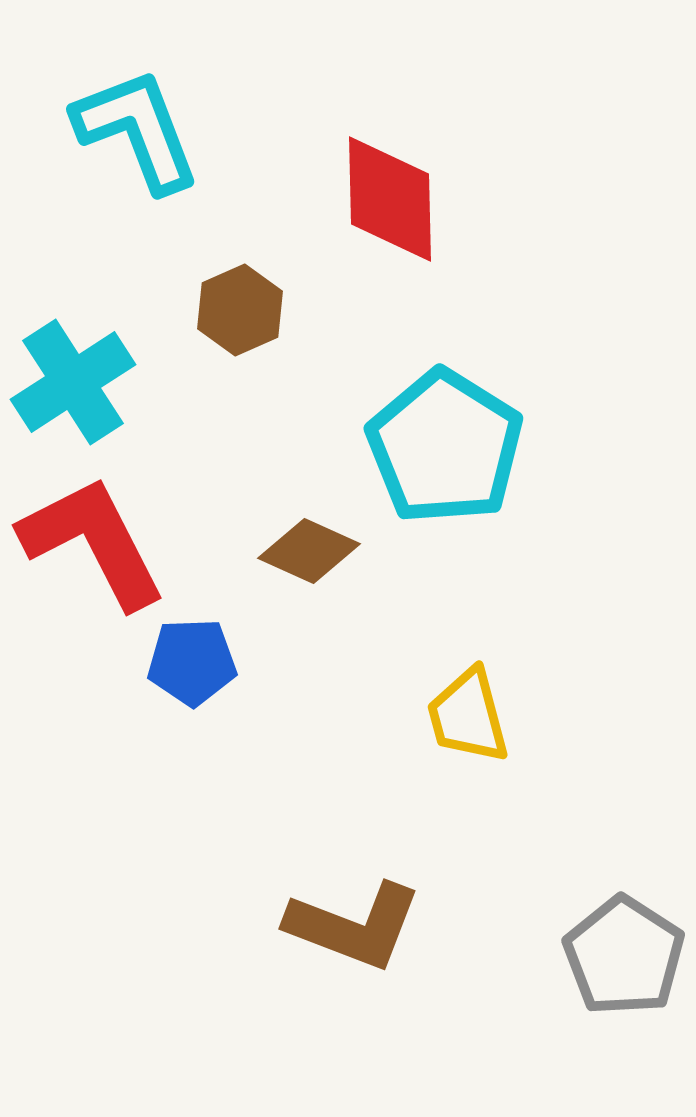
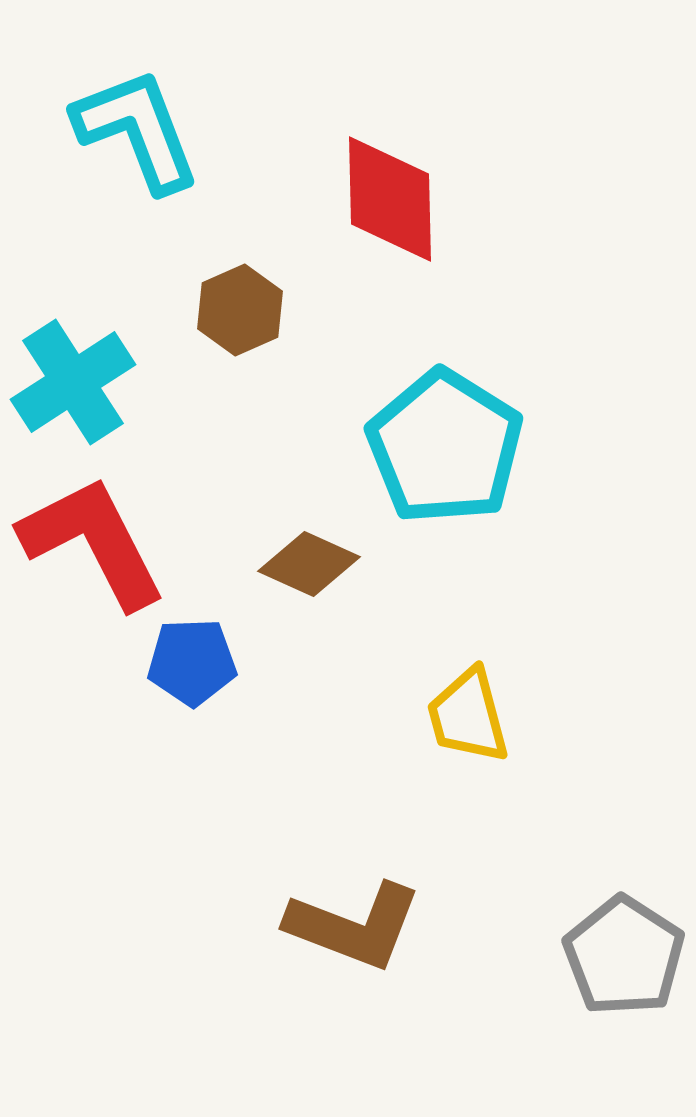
brown diamond: moved 13 px down
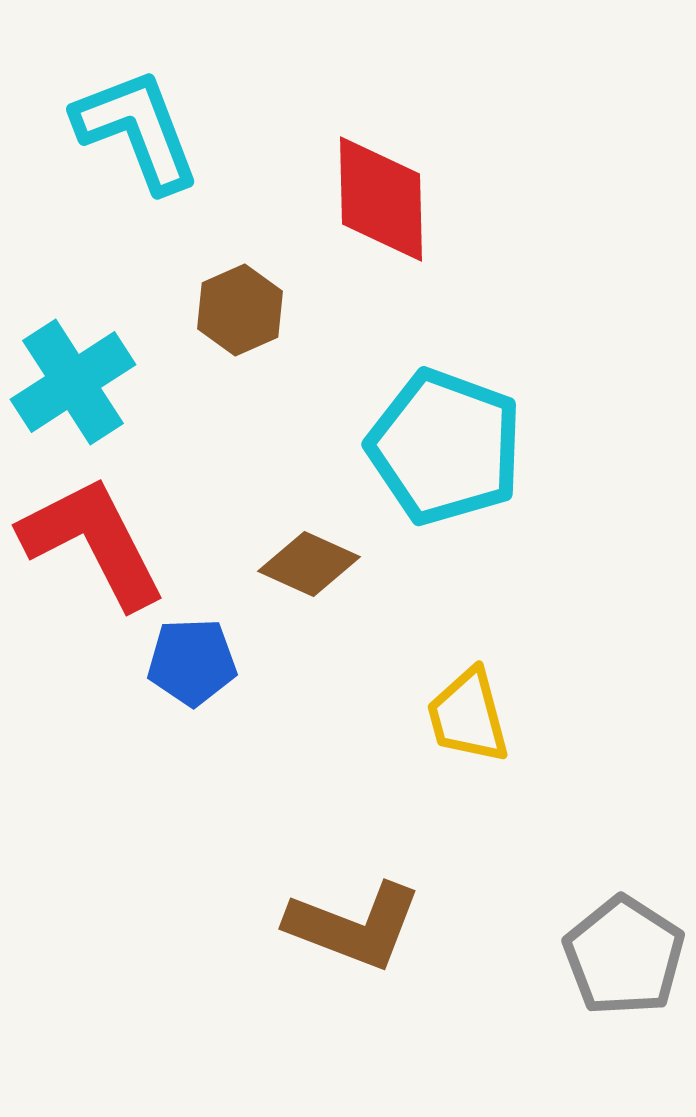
red diamond: moved 9 px left
cyan pentagon: rotated 12 degrees counterclockwise
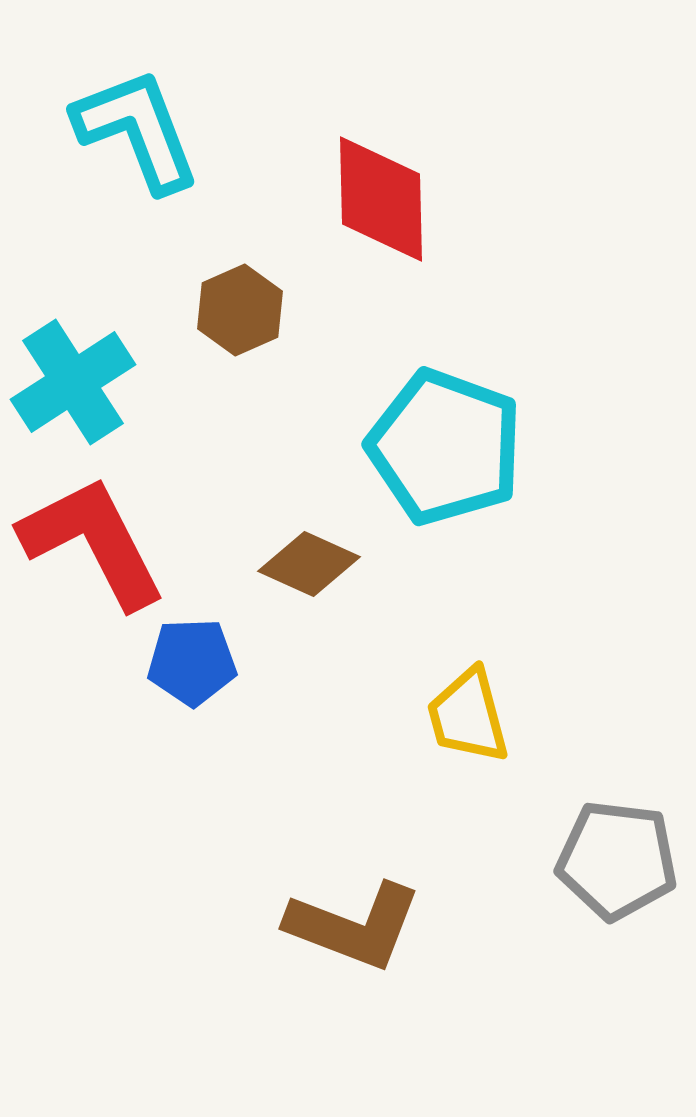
gray pentagon: moved 7 px left, 96 px up; rotated 26 degrees counterclockwise
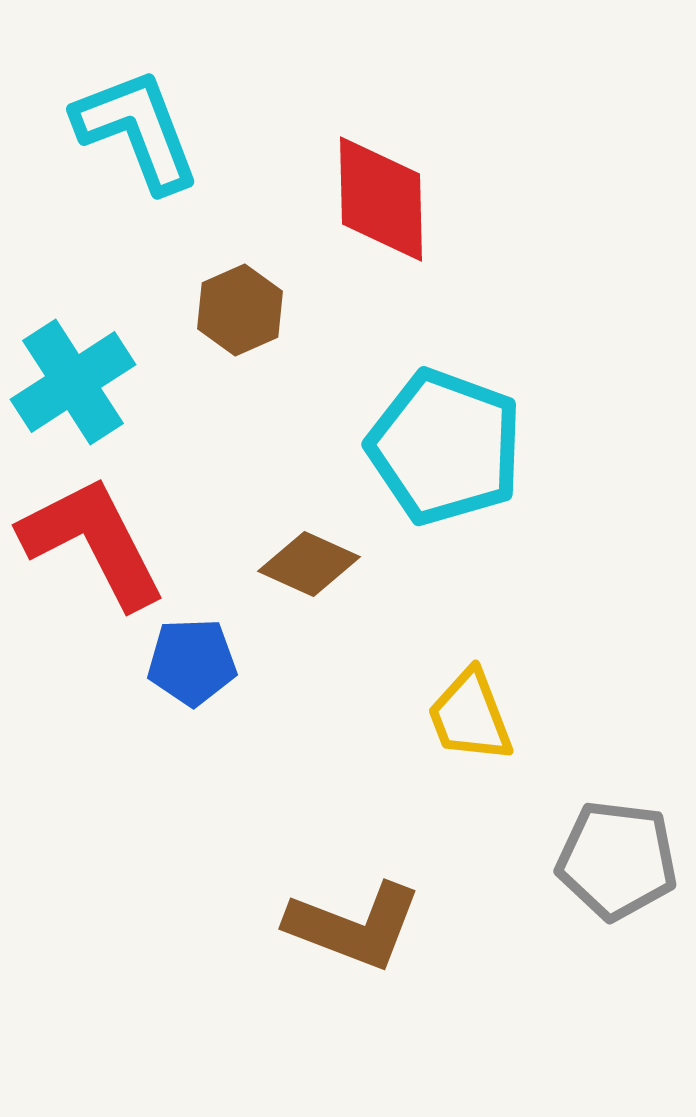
yellow trapezoid: moved 2 px right; rotated 6 degrees counterclockwise
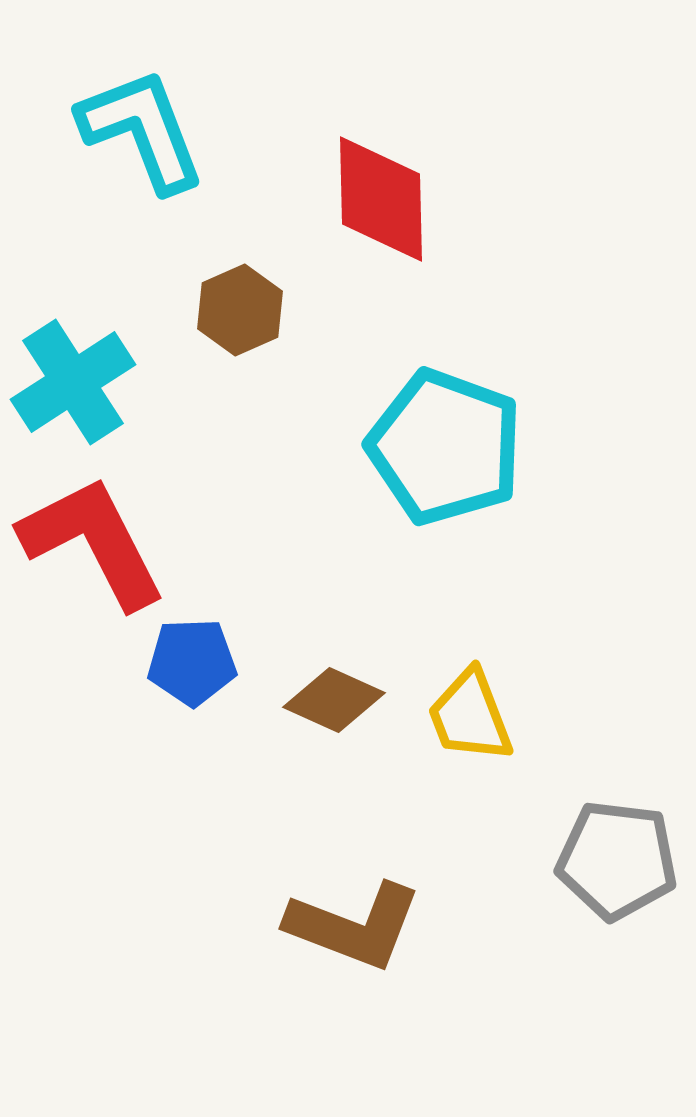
cyan L-shape: moved 5 px right
brown diamond: moved 25 px right, 136 px down
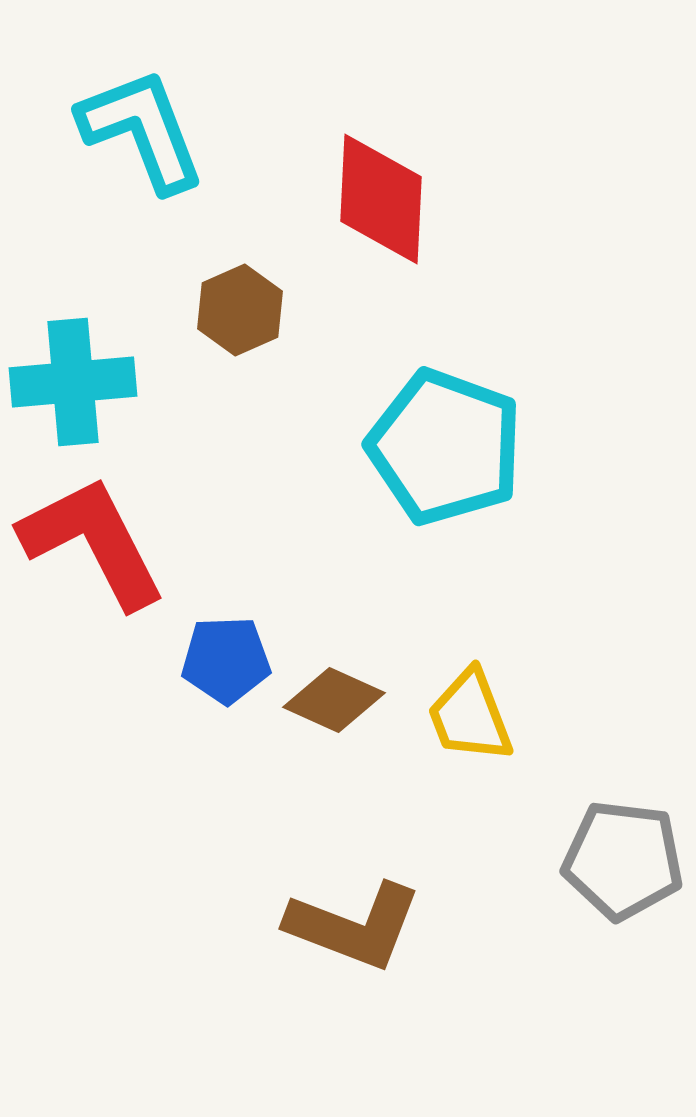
red diamond: rotated 4 degrees clockwise
cyan cross: rotated 28 degrees clockwise
blue pentagon: moved 34 px right, 2 px up
gray pentagon: moved 6 px right
